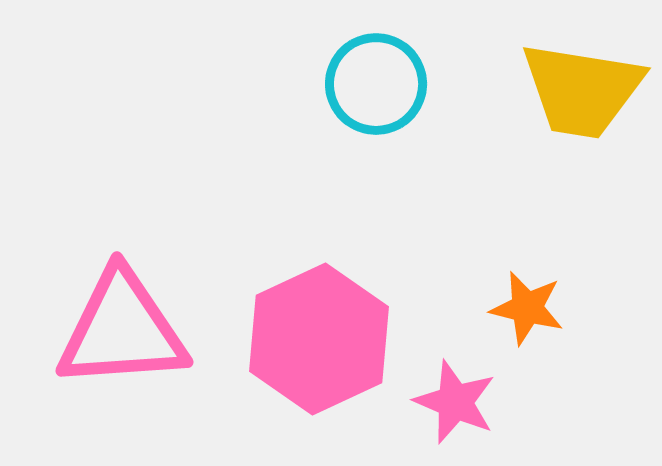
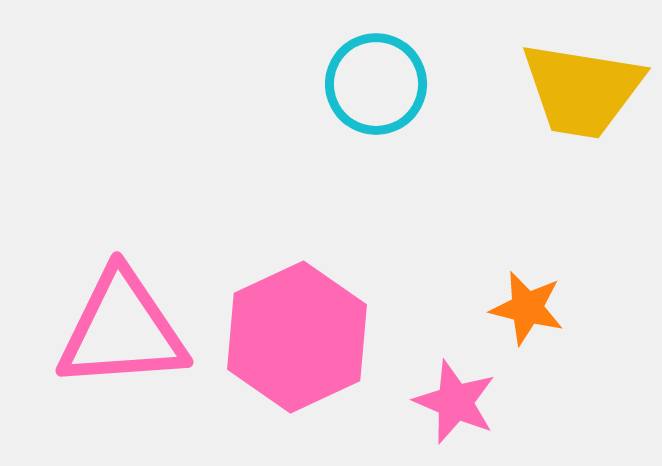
pink hexagon: moved 22 px left, 2 px up
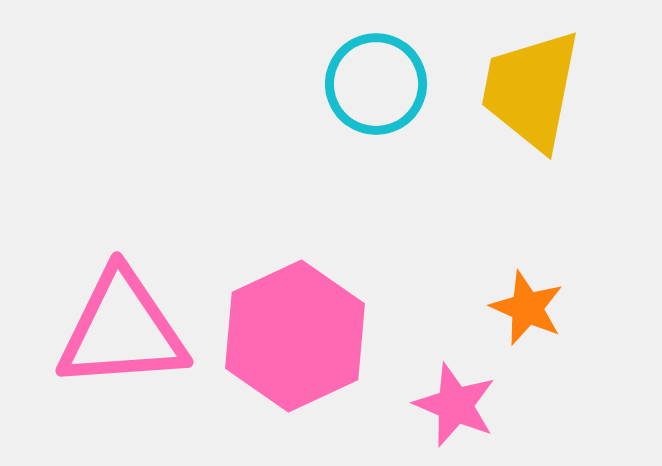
yellow trapezoid: moved 51 px left; rotated 92 degrees clockwise
orange star: rotated 10 degrees clockwise
pink hexagon: moved 2 px left, 1 px up
pink star: moved 3 px down
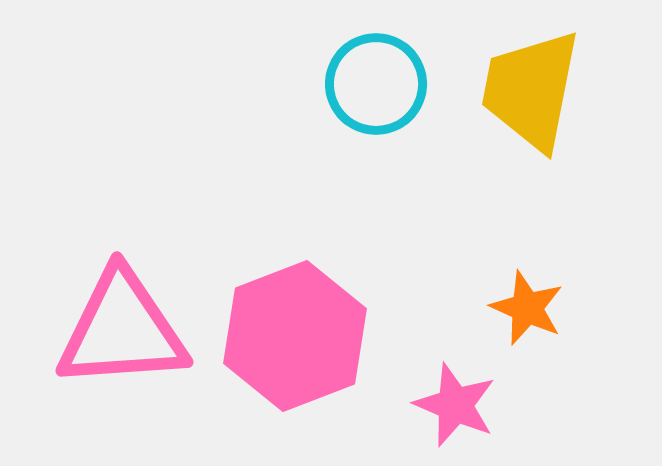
pink hexagon: rotated 4 degrees clockwise
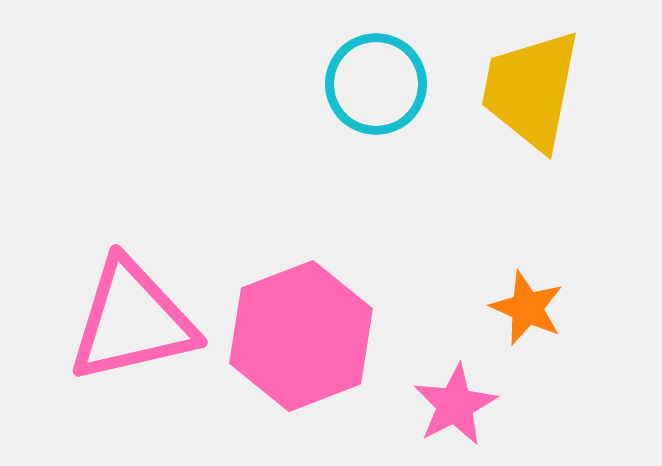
pink triangle: moved 10 px right, 9 px up; rotated 9 degrees counterclockwise
pink hexagon: moved 6 px right
pink star: rotated 22 degrees clockwise
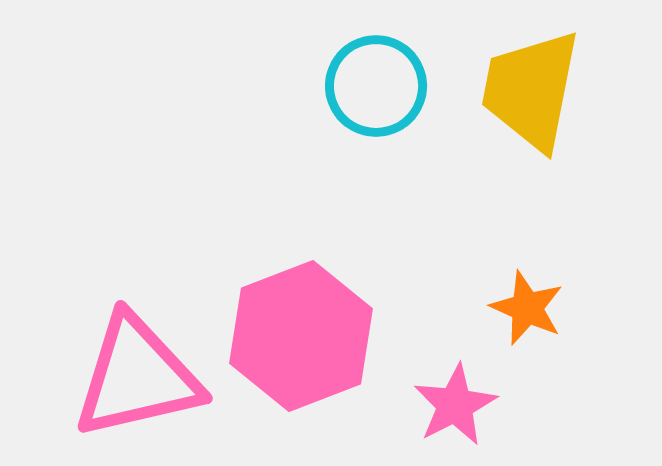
cyan circle: moved 2 px down
pink triangle: moved 5 px right, 56 px down
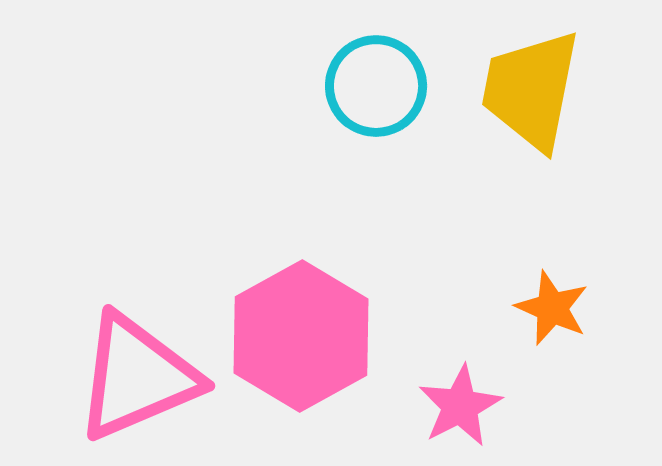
orange star: moved 25 px right
pink hexagon: rotated 8 degrees counterclockwise
pink triangle: rotated 10 degrees counterclockwise
pink star: moved 5 px right, 1 px down
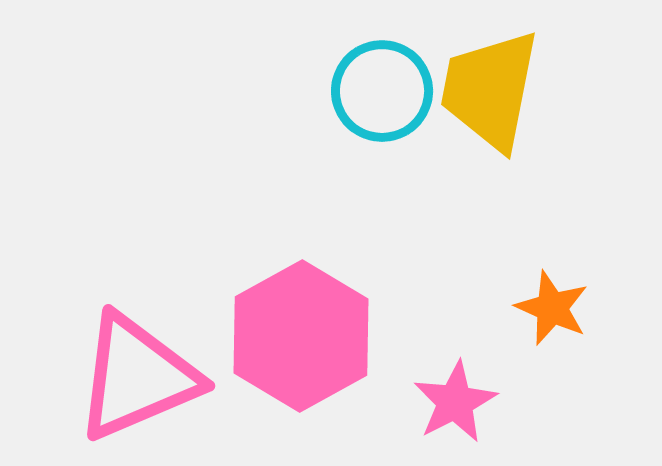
cyan circle: moved 6 px right, 5 px down
yellow trapezoid: moved 41 px left
pink star: moved 5 px left, 4 px up
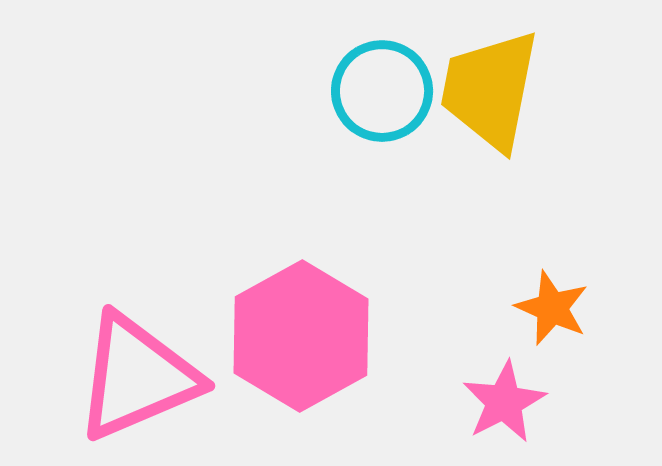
pink star: moved 49 px right
